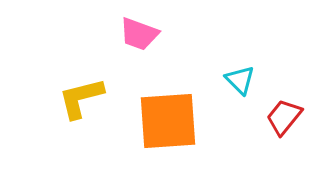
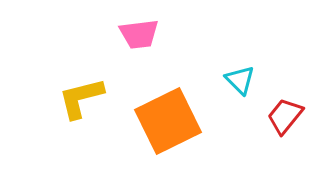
pink trapezoid: rotated 27 degrees counterclockwise
red trapezoid: moved 1 px right, 1 px up
orange square: rotated 22 degrees counterclockwise
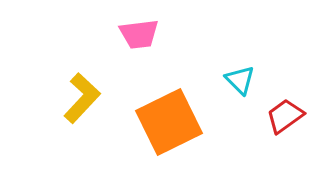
yellow L-shape: moved 1 px right; rotated 147 degrees clockwise
red trapezoid: rotated 15 degrees clockwise
orange square: moved 1 px right, 1 px down
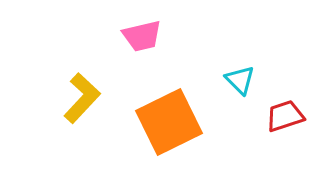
pink trapezoid: moved 3 px right, 2 px down; rotated 6 degrees counterclockwise
red trapezoid: rotated 18 degrees clockwise
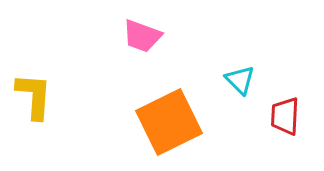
pink trapezoid: rotated 33 degrees clockwise
yellow L-shape: moved 48 px left, 2 px up; rotated 39 degrees counterclockwise
red trapezoid: rotated 69 degrees counterclockwise
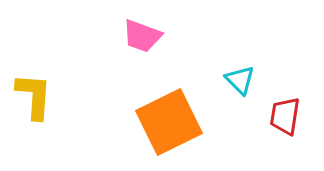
red trapezoid: rotated 6 degrees clockwise
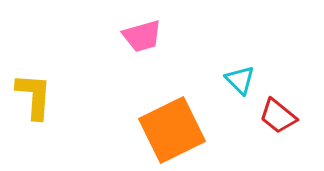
pink trapezoid: rotated 36 degrees counterclockwise
red trapezoid: moved 7 px left; rotated 60 degrees counterclockwise
orange square: moved 3 px right, 8 px down
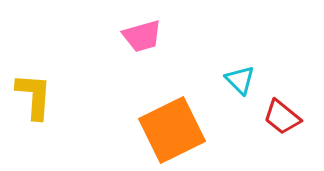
red trapezoid: moved 4 px right, 1 px down
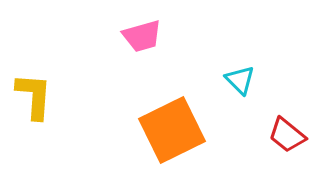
red trapezoid: moved 5 px right, 18 px down
